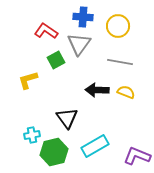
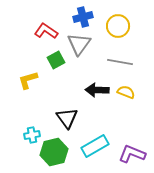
blue cross: rotated 18 degrees counterclockwise
purple L-shape: moved 5 px left, 2 px up
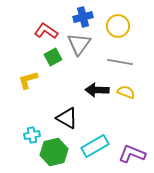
green square: moved 3 px left, 3 px up
black triangle: rotated 25 degrees counterclockwise
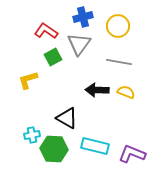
gray line: moved 1 px left
cyan rectangle: rotated 44 degrees clockwise
green hexagon: moved 3 px up; rotated 16 degrees clockwise
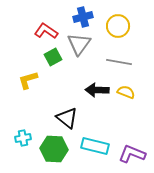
black triangle: rotated 10 degrees clockwise
cyan cross: moved 9 px left, 3 px down
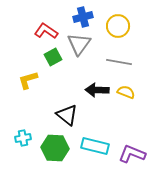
black triangle: moved 3 px up
green hexagon: moved 1 px right, 1 px up
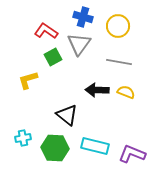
blue cross: rotated 30 degrees clockwise
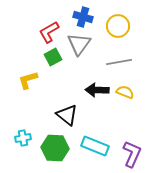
red L-shape: moved 3 px right, 1 px down; rotated 65 degrees counterclockwise
gray line: rotated 20 degrees counterclockwise
yellow semicircle: moved 1 px left
cyan rectangle: rotated 8 degrees clockwise
purple L-shape: rotated 92 degrees clockwise
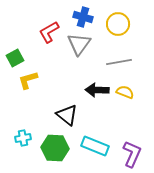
yellow circle: moved 2 px up
green square: moved 38 px left, 1 px down
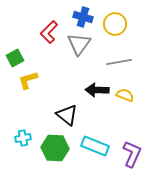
yellow circle: moved 3 px left
red L-shape: rotated 15 degrees counterclockwise
yellow semicircle: moved 3 px down
